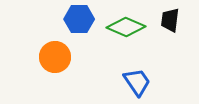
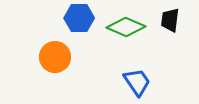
blue hexagon: moved 1 px up
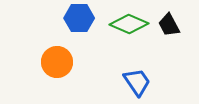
black trapezoid: moved 1 px left, 5 px down; rotated 35 degrees counterclockwise
green diamond: moved 3 px right, 3 px up
orange circle: moved 2 px right, 5 px down
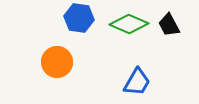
blue hexagon: rotated 8 degrees clockwise
blue trapezoid: rotated 64 degrees clockwise
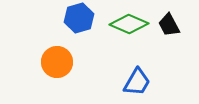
blue hexagon: rotated 24 degrees counterclockwise
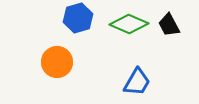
blue hexagon: moved 1 px left
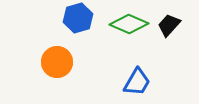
black trapezoid: rotated 70 degrees clockwise
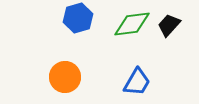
green diamond: moved 3 px right; rotated 30 degrees counterclockwise
orange circle: moved 8 px right, 15 px down
